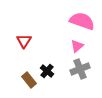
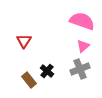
pink triangle: moved 6 px right
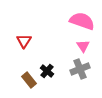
pink triangle: rotated 24 degrees counterclockwise
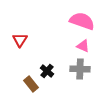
red triangle: moved 4 px left, 1 px up
pink triangle: rotated 32 degrees counterclockwise
gray cross: rotated 24 degrees clockwise
brown rectangle: moved 2 px right, 4 px down
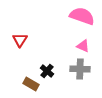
pink semicircle: moved 5 px up
brown rectangle: rotated 21 degrees counterclockwise
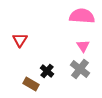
pink semicircle: rotated 15 degrees counterclockwise
pink triangle: rotated 32 degrees clockwise
gray cross: rotated 36 degrees clockwise
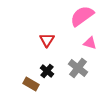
pink semicircle: rotated 40 degrees counterclockwise
red triangle: moved 27 px right
pink triangle: moved 7 px right, 3 px up; rotated 40 degrees counterclockwise
gray cross: moved 2 px left, 1 px up
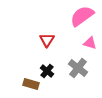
brown rectangle: rotated 14 degrees counterclockwise
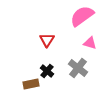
brown rectangle: rotated 28 degrees counterclockwise
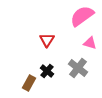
brown rectangle: moved 2 px left, 1 px up; rotated 49 degrees counterclockwise
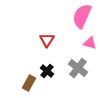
pink semicircle: rotated 30 degrees counterclockwise
